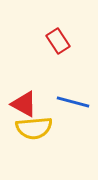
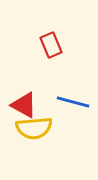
red rectangle: moved 7 px left, 4 px down; rotated 10 degrees clockwise
red triangle: moved 1 px down
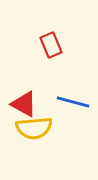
red triangle: moved 1 px up
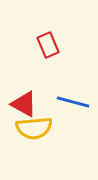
red rectangle: moved 3 px left
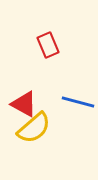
blue line: moved 5 px right
yellow semicircle: rotated 36 degrees counterclockwise
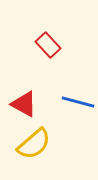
red rectangle: rotated 20 degrees counterclockwise
yellow semicircle: moved 16 px down
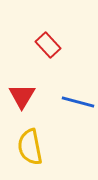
red triangle: moved 2 px left, 8 px up; rotated 32 degrees clockwise
yellow semicircle: moved 4 px left, 3 px down; rotated 120 degrees clockwise
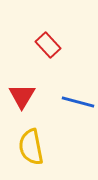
yellow semicircle: moved 1 px right
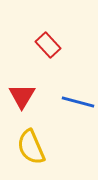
yellow semicircle: rotated 12 degrees counterclockwise
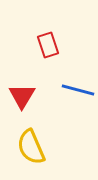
red rectangle: rotated 25 degrees clockwise
blue line: moved 12 px up
